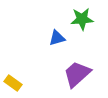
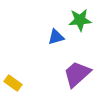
green star: moved 2 px left, 1 px down
blue triangle: moved 1 px left, 1 px up
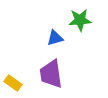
blue triangle: moved 1 px left, 1 px down
purple trapezoid: moved 26 px left; rotated 56 degrees counterclockwise
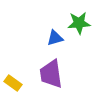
green star: moved 1 px left, 3 px down
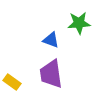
blue triangle: moved 4 px left, 2 px down; rotated 36 degrees clockwise
yellow rectangle: moved 1 px left, 1 px up
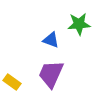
green star: moved 1 px down
purple trapezoid: rotated 32 degrees clockwise
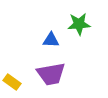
blue triangle: rotated 18 degrees counterclockwise
purple trapezoid: rotated 124 degrees counterclockwise
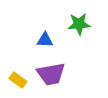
blue triangle: moved 6 px left
yellow rectangle: moved 6 px right, 2 px up
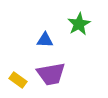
green star: rotated 25 degrees counterclockwise
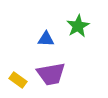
green star: moved 1 px left, 2 px down
blue triangle: moved 1 px right, 1 px up
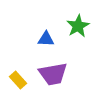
purple trapezoid: moved 2 px right
yellow rectangle: rotated 12 degrees clockwise
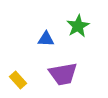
purple trapezoid: moved 10 px right
